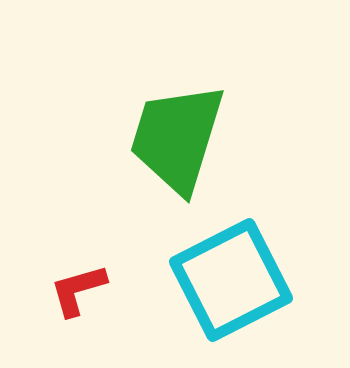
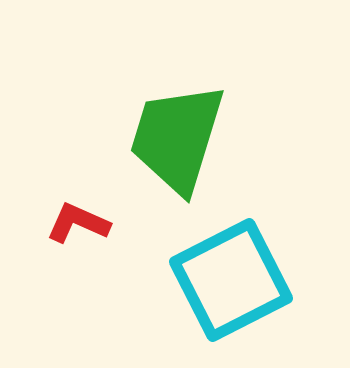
red L-shape: moved 67 px up; rotated 40 degrees clockwise
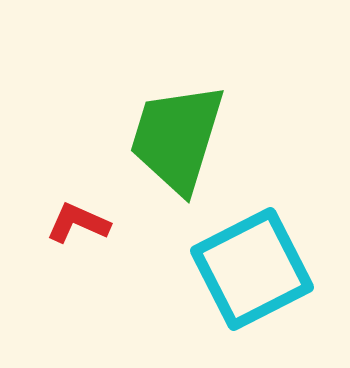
cyan square: moved 21 px right, 11 px up
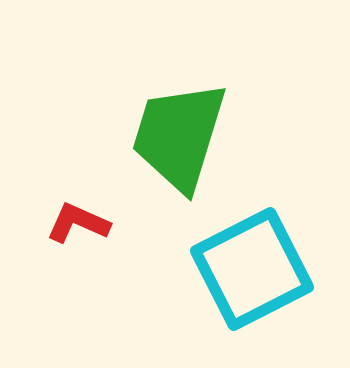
green trapezoid: moved 2 px right, 2 px up
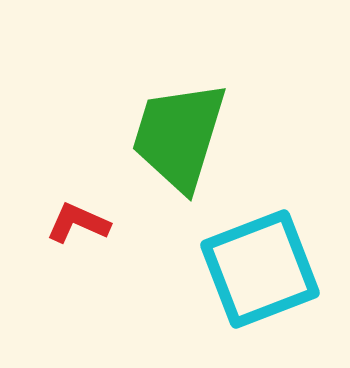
cyan square: moved 8 px right; rotated 6 degrees clockwise
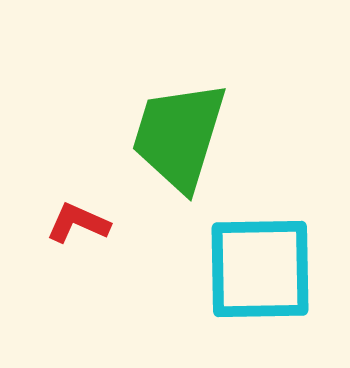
cyan square: rotated 20 degrees clockwise
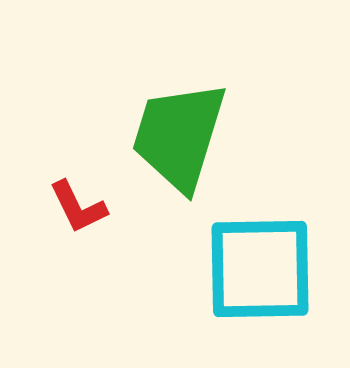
red L-shape: moved 16 px up; rotated 140 degrees counterclockwise
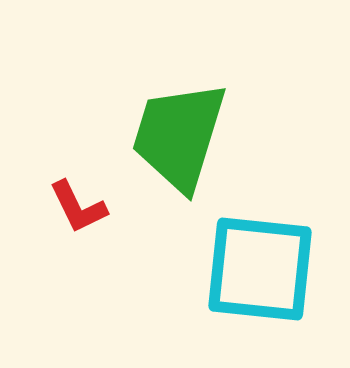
cyan square: rotated 7 degrees clockwise
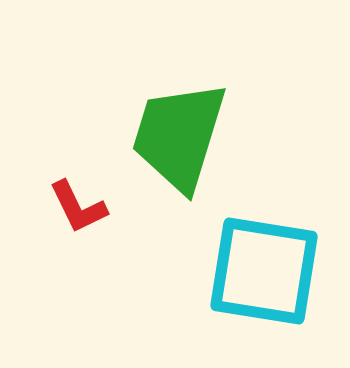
cyan square: moved 4 px right, 2 px down; rotated 3 degrees clockwise
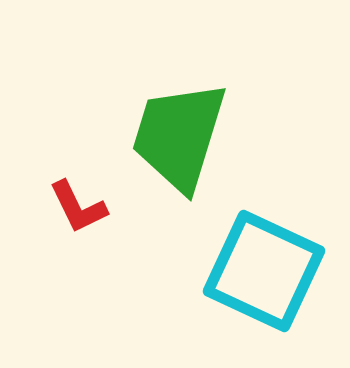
cyan square: rotated 16 degrees clockwise
